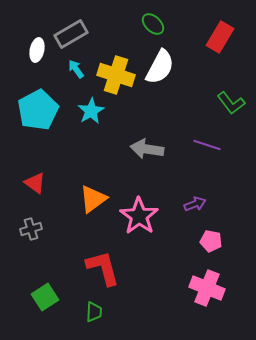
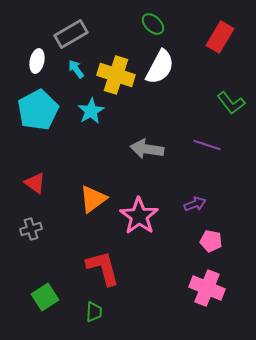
white ellipse: moved 11 px down
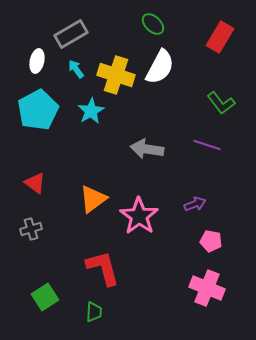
green L-shape: moved 10 px left
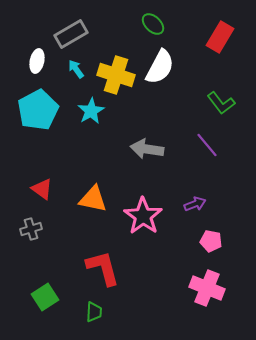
purple line: rotated 32 degrees clockwise
red triangle: moved 7 px right, 6 px down
orange triangle: rotated 48 degrees clockwise
pink star: moved 4 px right
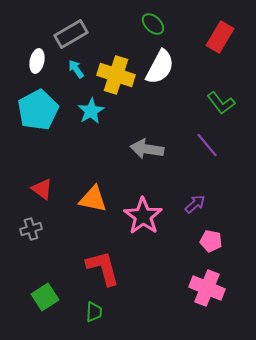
purple arrow: rotated 20 degrees counterclockwise
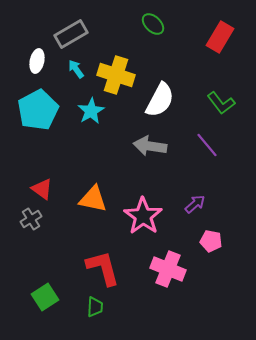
white semicircle: moved 33 px down
gray arrow: moved 3 px right, 3 px up
gray cross: moved 10 px up; rotated 15 degrees counterclockwise
pink cross: moved 39 px left, 19 px up
green trapezoid: moved 1 px right, 5 px up
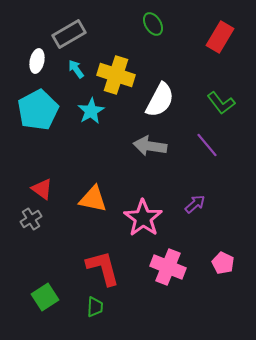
green ellipse: rotated 15 degrees clockwise
gray rectangle: moved 2 px left
pink star: moved 2 px down
pink pentagon: moved 12 px right, 22 px down; rotated 15 degrees clockwise
pink cross: moved 2 px up
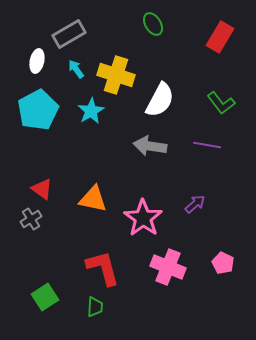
purple line: rotated 40 degrees counterclockwise
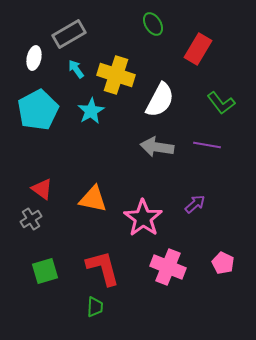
red rectangle: moved 22 px left, 12 px down
white ellipse: moved 3 px left, 3 px up
gray arrow: moved 7 px right, 1 px down
green square: moved 26 px up; rotated 16 degrees clockwise
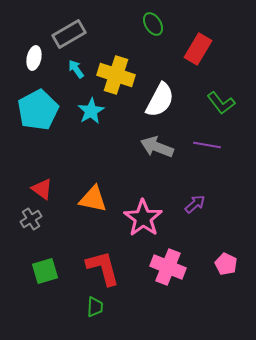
gray arrow: rotated 12 degrees clockwise
pink pentagon: moved 3 px right, 1 px down
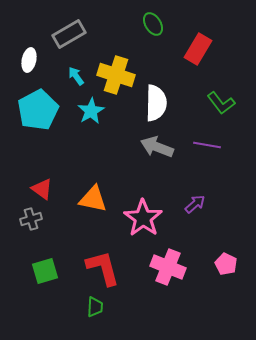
white ellipse: moved 5 px left, 2 px down
cyan arrow: moved 7 px down
white semicircle: moved 4 px left, 3 px down; rotated 27 degrees counterclockwise
gray cross: rotated 15 degrees clockwise
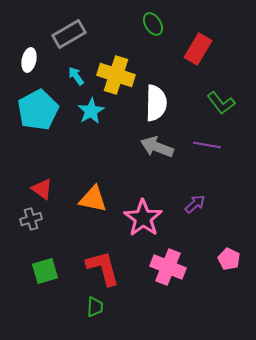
pink pentagon: moved 3 px right, 5 px up
